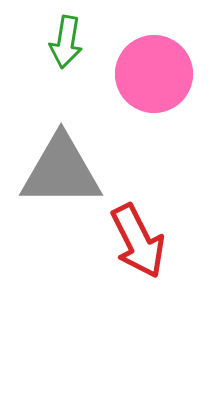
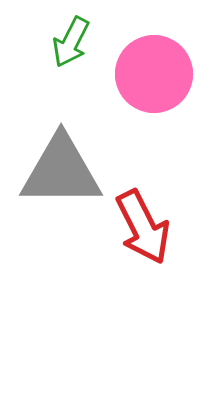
green arrow: moved 5 px right; rotated 18 degrees clockwise
red arrow: moved 5 px right, 14 px up
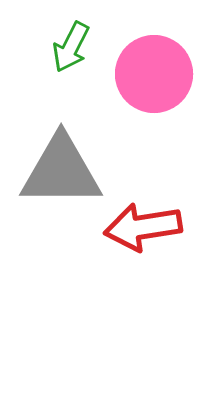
green arrow: moved 5 px down
red arrow: rotated 108 degrees clockwise
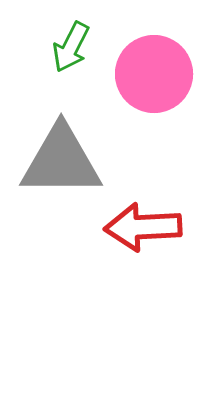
gray triangle: moved 10 px up
red arrow: rotated 6 degrees clockwise
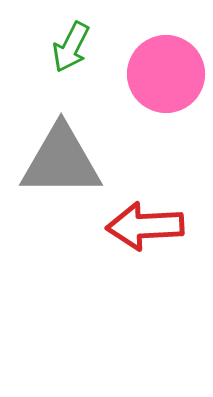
pink circle: moved 12 px right
red arrow: moved 2 px right, 1 px up
